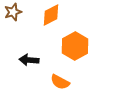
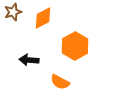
orange diamond: moved 8 px left, 3 px down
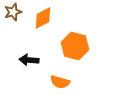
orange hexagon: rotated 16 degrees counterclockwise
orange semicircle: rotated 12 degrees counterclockwise
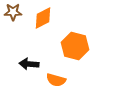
brown star: rotated 18 degrees clockwise
black arrow: moved 4 px down
orange semicircle: moved 4 px left, 2 px up
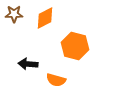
brown star: moved 1 px right, 2 px down
orange diamond: moved 2 px right
black arrow: moved 1 px left
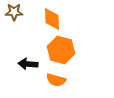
brown star: moved 2 px up
orange diamond: moved 7 px right, 1 px down; rotated 65 degrees counterclockwise
orange hexagon: moved 14 px left, 4 px down
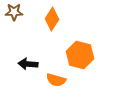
orange diamond: rotated 35 degrees clockwise
orange hexagon: moved 19 px right, 5 px down
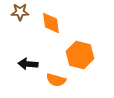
brown star: moved 6 px right
orange diamond: moved 1 px left, 4 px down; rotated 40 degrees counterclockwise
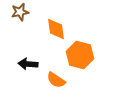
brown star: rotated 12 degrees counterclockwise
orange diamond: moved 5 px right, 6 px down
orange semicircle: rotated 18 degrees clockwise
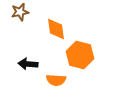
orange semicircle: rotated 30 degrees counterclockwise
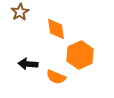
brown star: rotated 18 degrees counterclockwise
orange hexagon: rotated 20 degrees clockwise
orange semicircle: moved 3 px up; rotated 18 degrees clockwise
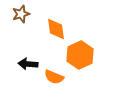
brown star: moved 1 px right, 2 px down; rotated 12 degrees clockwise
orange semicircle: moved 2 px left
